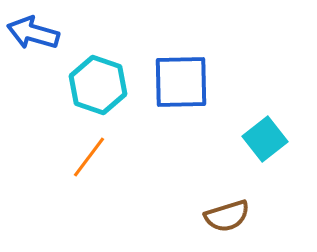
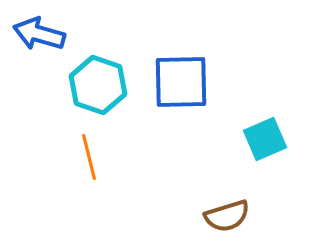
blue arrow: moved 6 px right, 1 px down
cyan square: rotated 15 degrees clockwise
orange line: rotated 51 degrees counterclockwise
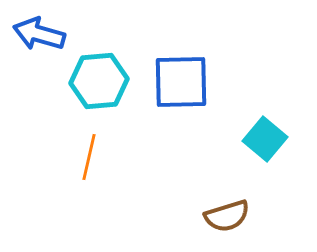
cyan hexagon: moved 1 px right, 4 px up; rotated 24 degrees counterclockwise
cyan square: rotated 27 degrees counterclockwise
orange line: rotated 27 degrees clockwise
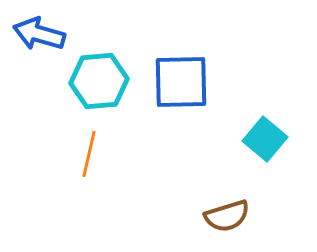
orange line: moved 3 px up
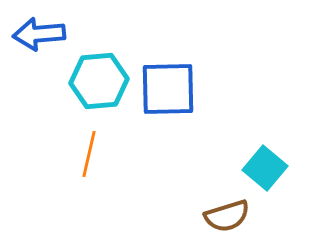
blue arrow: rotated 21 degrees counterclockwise
blue square: moved 13 px left, 7 px down
cyan square: moved 29 px down
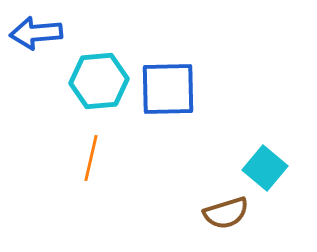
blue arrow: moved 3 px left, 1 px up
orange line: moved 2 px right, 4 px down
brown semicircle: moved 1 px left, 3 px up
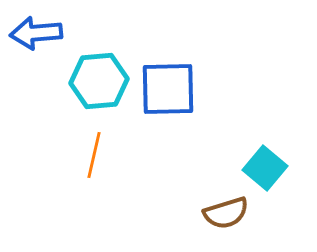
orange line: moved 3 px right, 3 px up
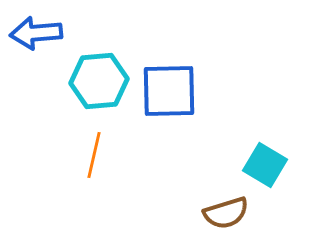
blue square: moved 1 px right, 2 px down
cyan square: moved 3 px up; rotated 9 degrees counterclockwise
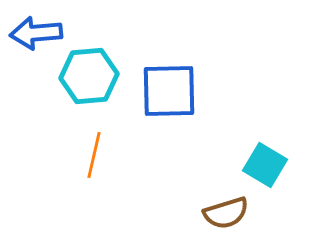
cyan hexagon: moved 10 px left, 5 px up
